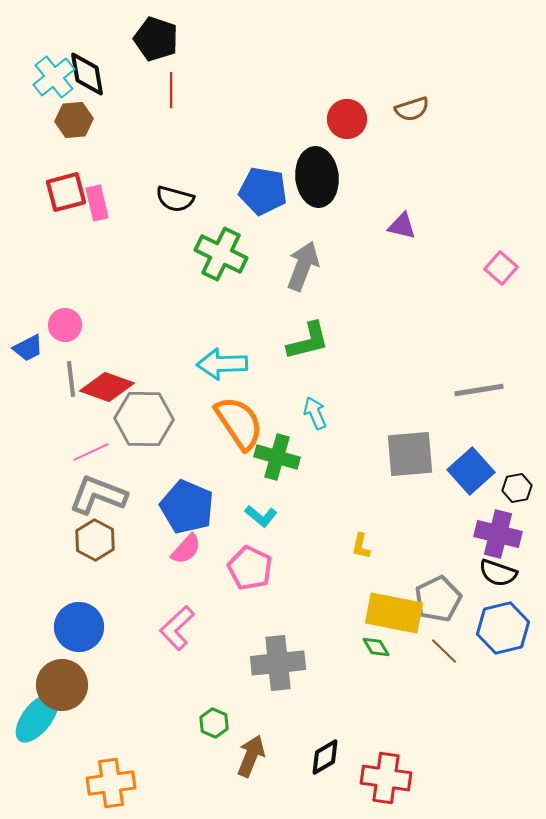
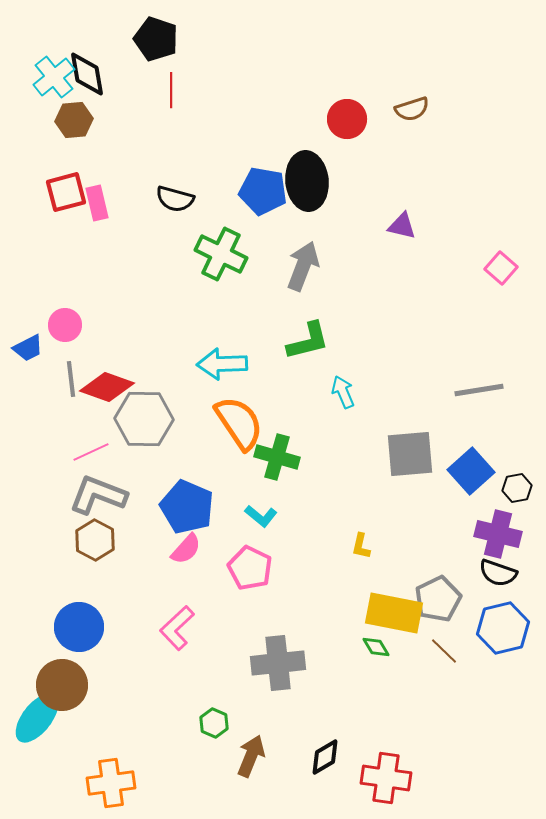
black ellipse at (317, 177): moved 10 px left, 4 px down
cyan arrow at (315, 413): moved 28 px right, 21 px up
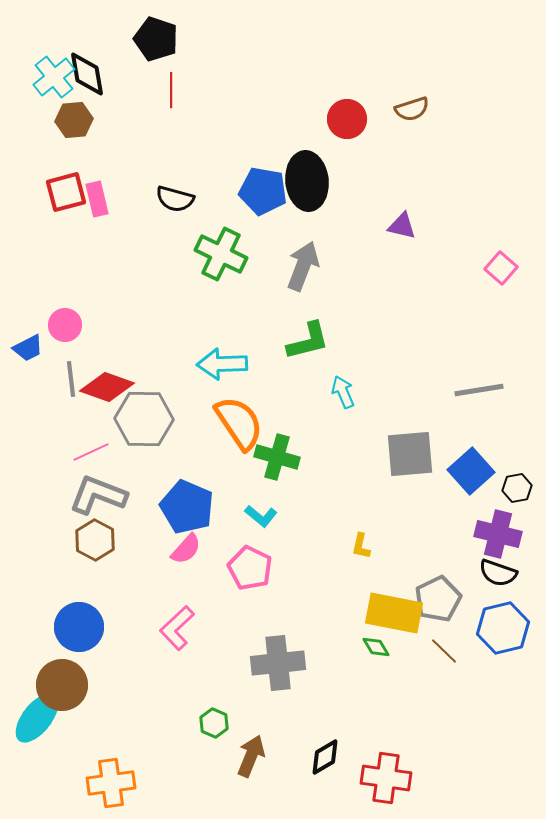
pink rectangle at (97, 203): moved 4 px up
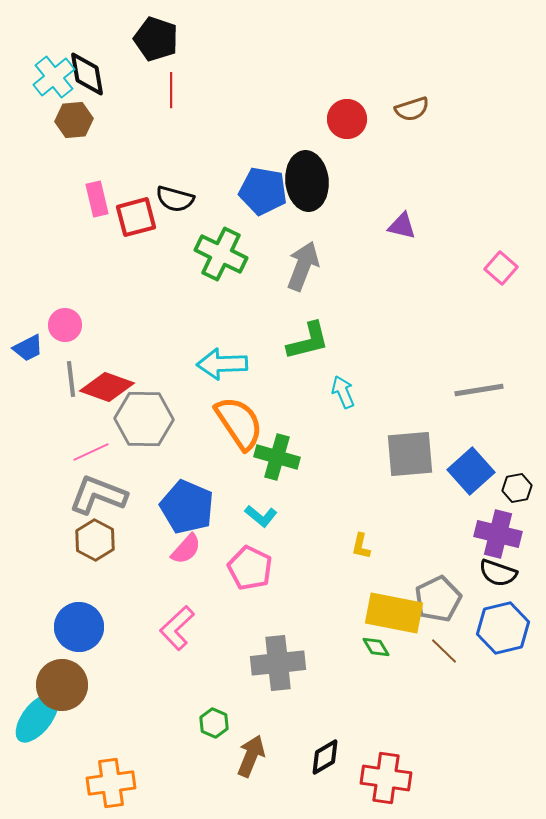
red square at (66, 192): moved 70 px right, 25 px down
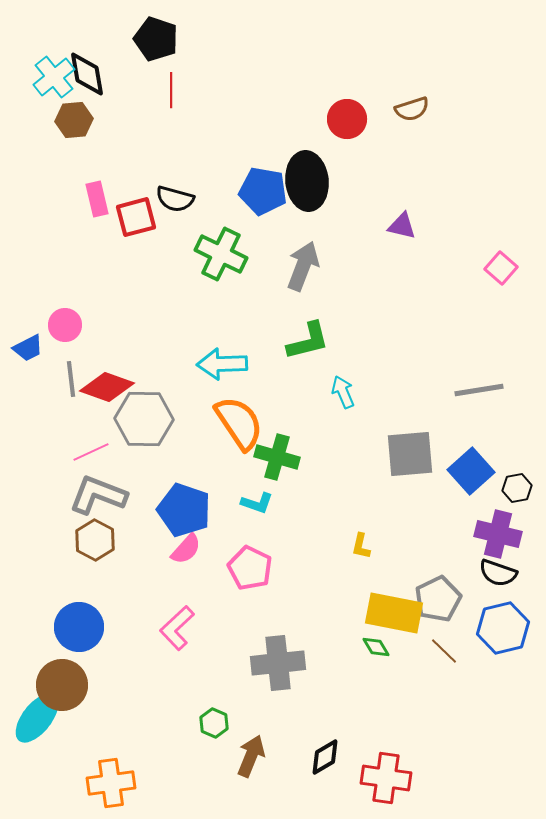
blue pentagon at (187, 507): moved 3 px left, 3 px down; rotated 4 degrees counterclockwise
cyan L-shape at (261, 516): moved 4 px left, 13 px up; rotated 20 degrees counterclockwise
